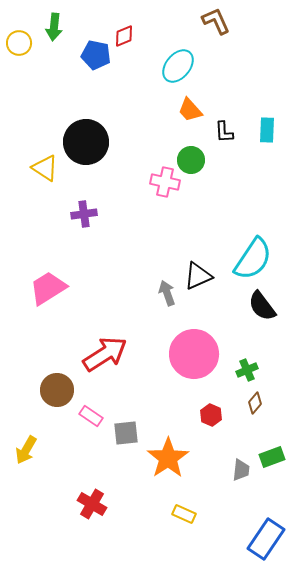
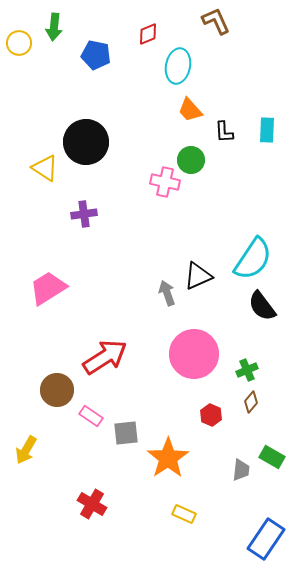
red diamond: moved 24 px right, 2 px up
cyan ellipse: rotated 28 degrees counterclockwise
red arrow: moved 3 px down
brown diamond: moved 4 px left, 1 px up
green rectangle: rotated 50 degrees clockwise
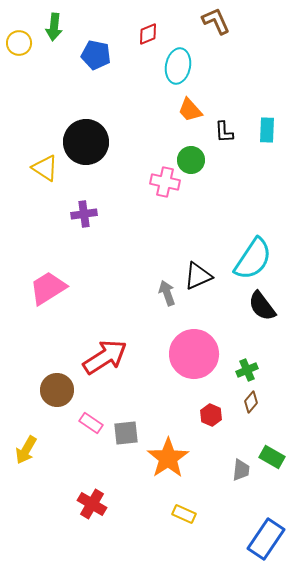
pink rectangle: moved 7 px down
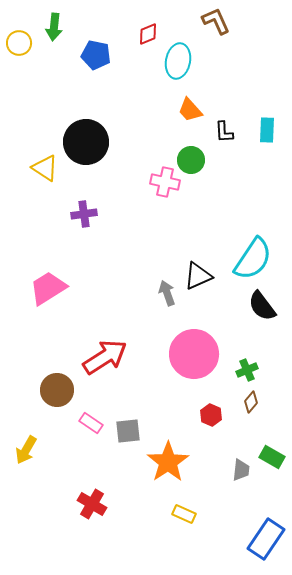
cyan ellipse: moved 5 px up
gray square: moved 2 px right, 2 px up
orange star: moved 4 px down
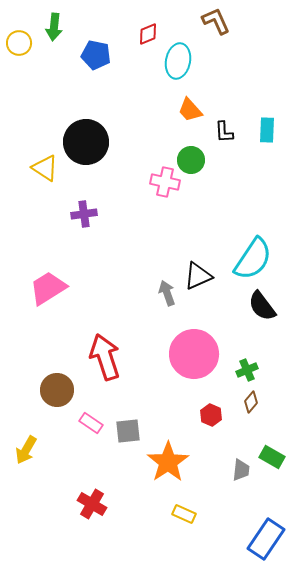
red arrow: rotated 75 degrees counterclockwise
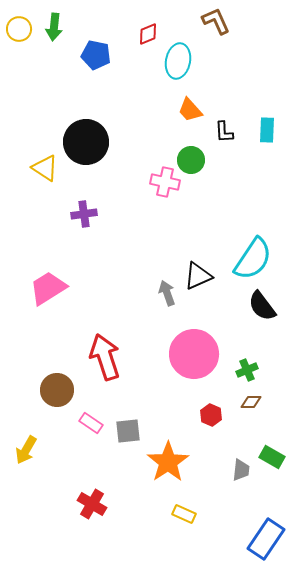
yellow circle: moved 14 px up
brown diamond: rotated 50 degrees clockwise
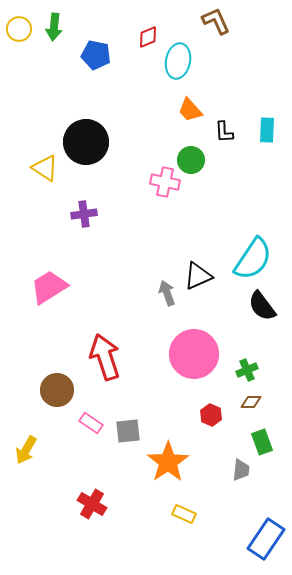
red diamond: moved 3 px down
pink trapezoid: moved 1 px right, 1 px up
green rectangle: moved 10 px left, 15 px up; rotated 40 degrees clockwise
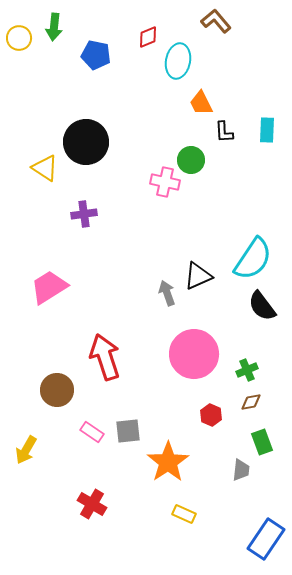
brown L-shape: rotated 16 degrees counterclockwise
yellow circle: moved 9 px down
orange trapezoid: moved 11 px right, 7 px up; rotated 16 degrees clockwise
brown diamond: rotated 10 degrees counterclockwise
pink rectangle: moved 1 px right, 9 px down
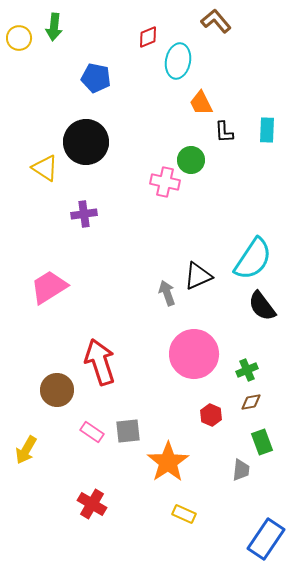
blue pentagon: moved 23 px down
red arrow: moved 5 px left, 5 px down
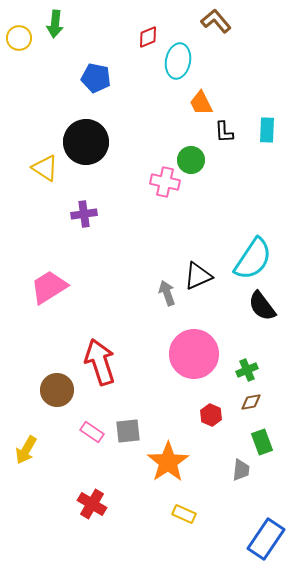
green arrow: moved 1 px right, 3 px up
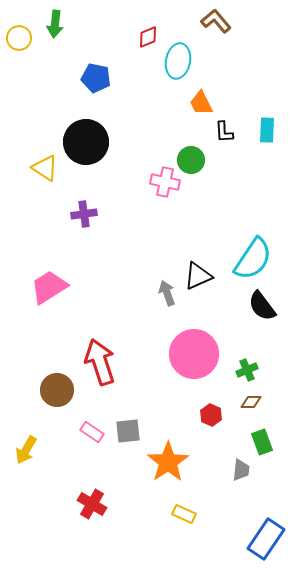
brown diamond: rotated 10 degrees clockwise
